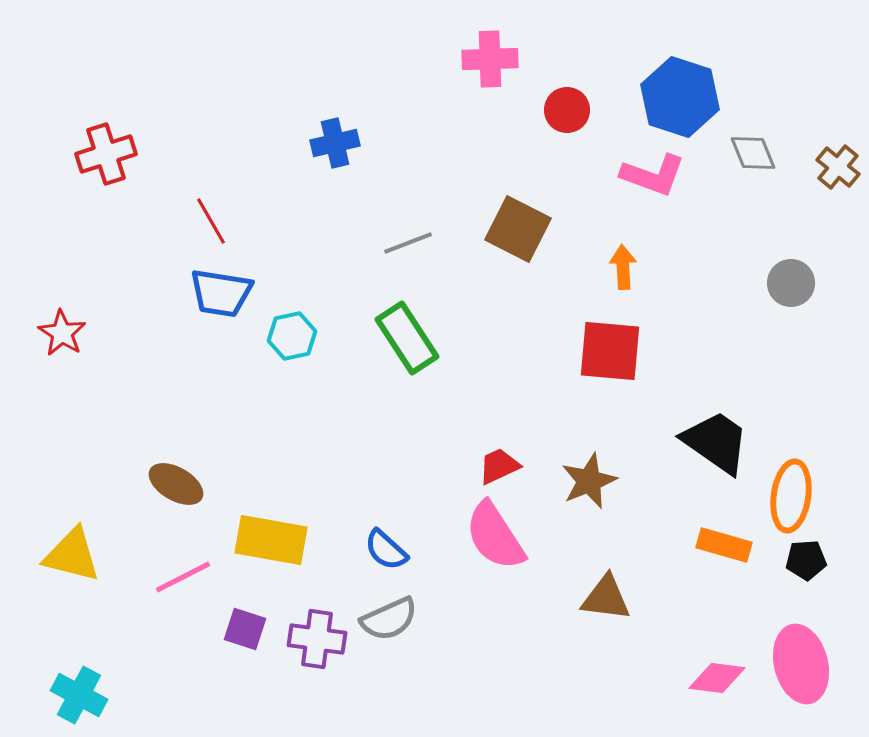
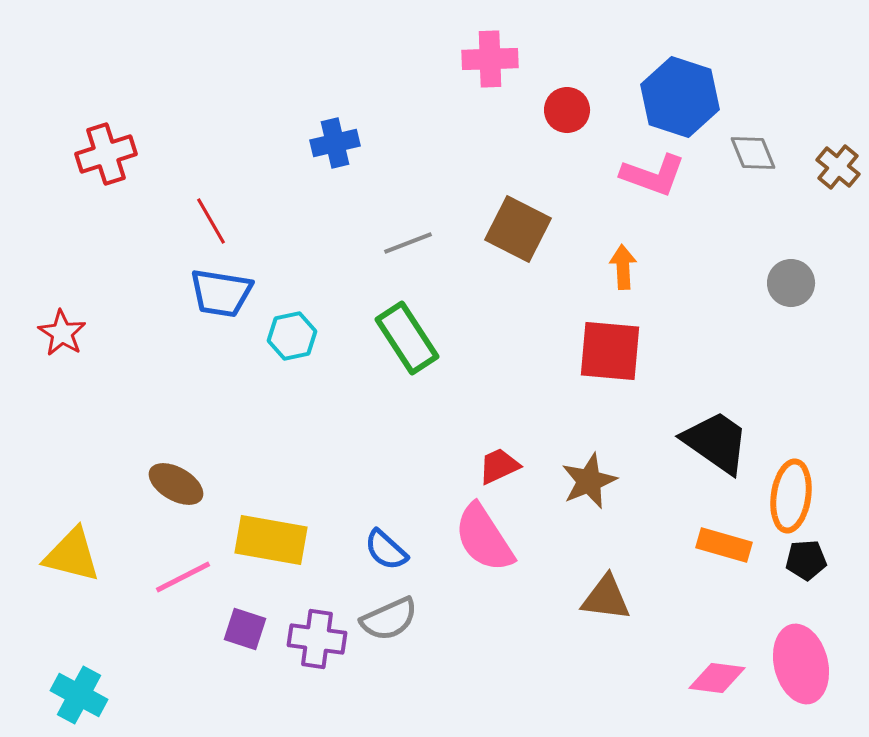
pink semicircle: moved 11 px left, 2 px down
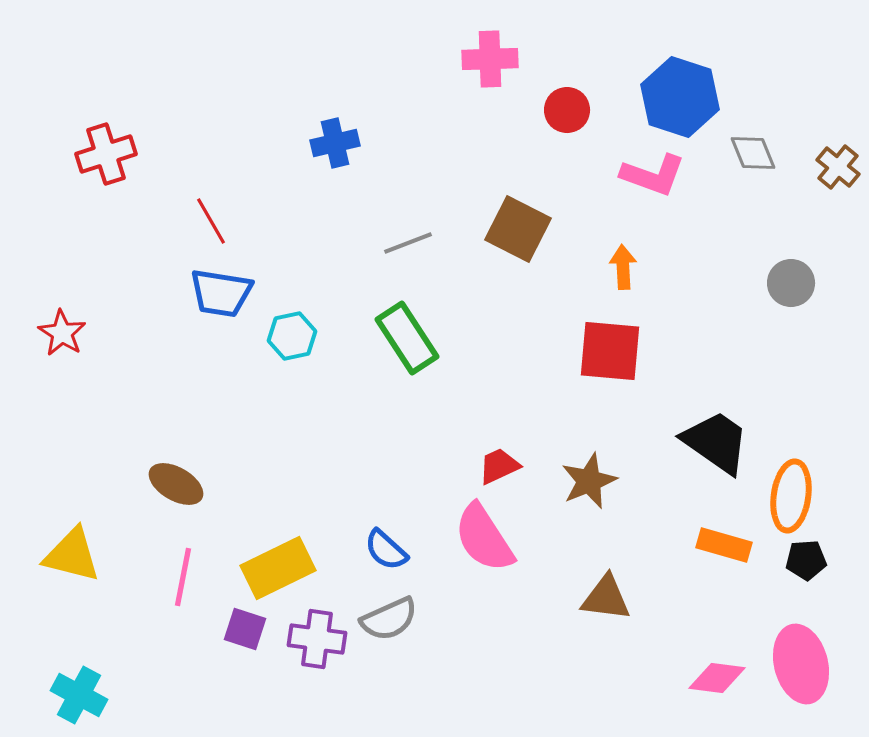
yellow rectangle: moved 7 px right, 28 px down; rotated 36 degrees counterclockwise
pink line: rotated 52 degrees counterclockwise
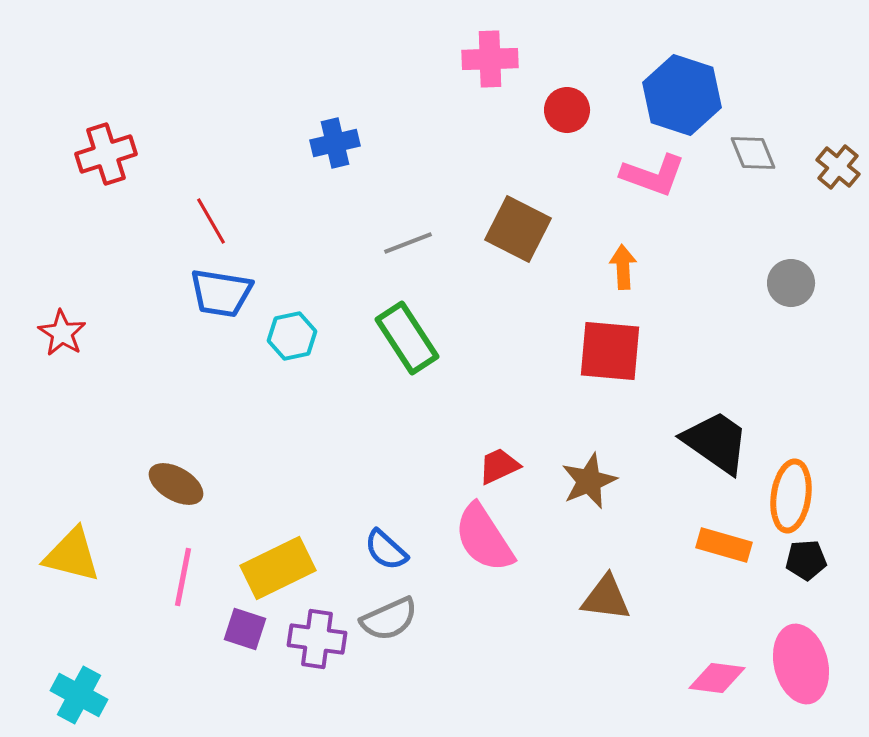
blue hexagon: moved 2 px right, 2 px up
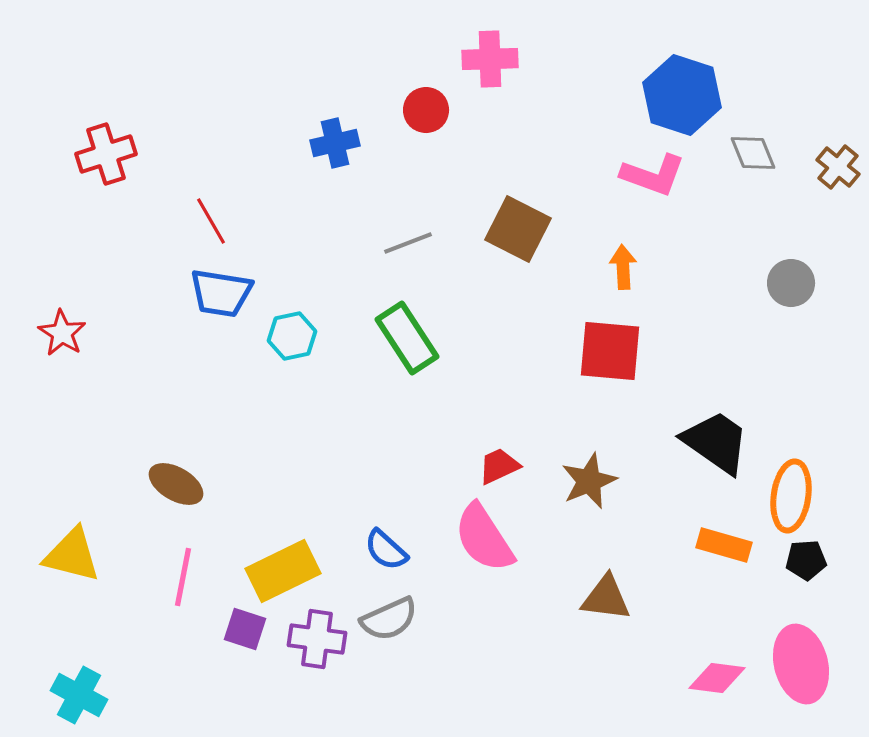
red circle: moved 141 px left
yellow rectangle: moved 5 px right, 3 px down
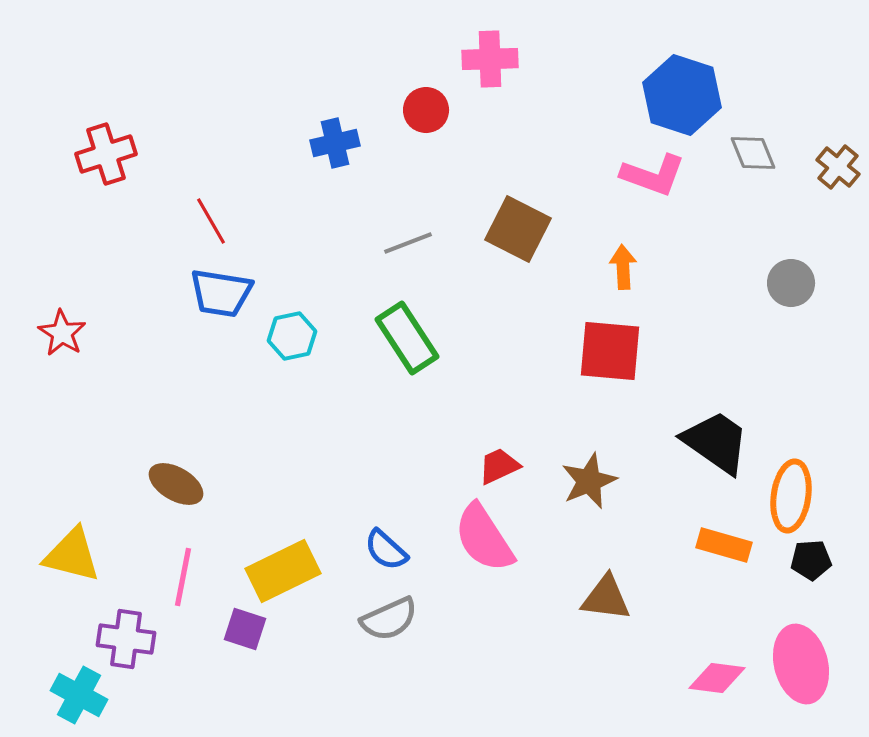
black pentagon: moved 5 px right
purple cross: moved 191 px left
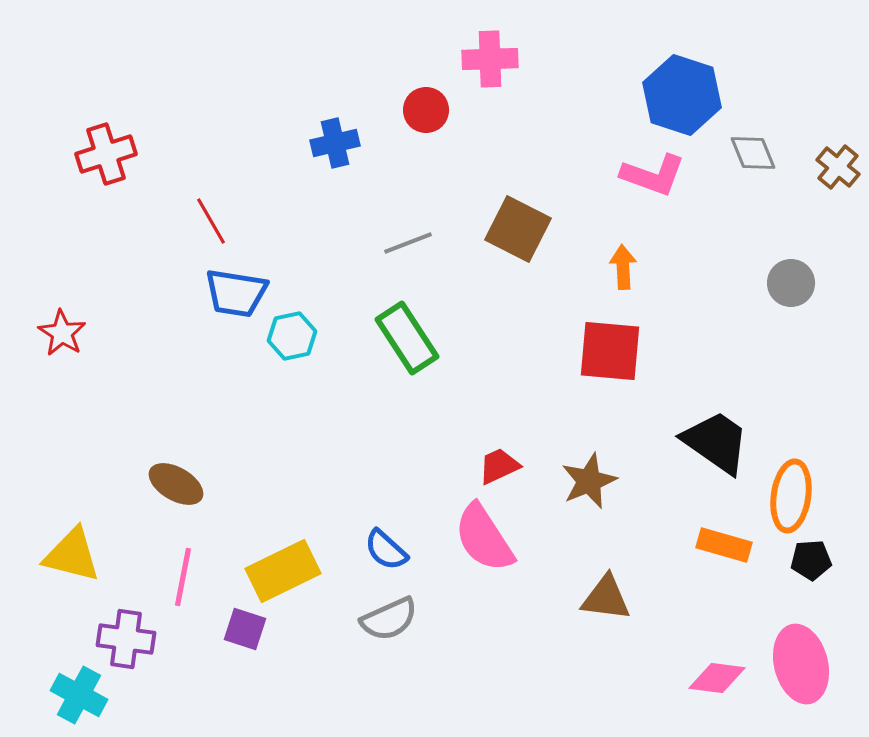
blue trapezoid: moved 15 px right
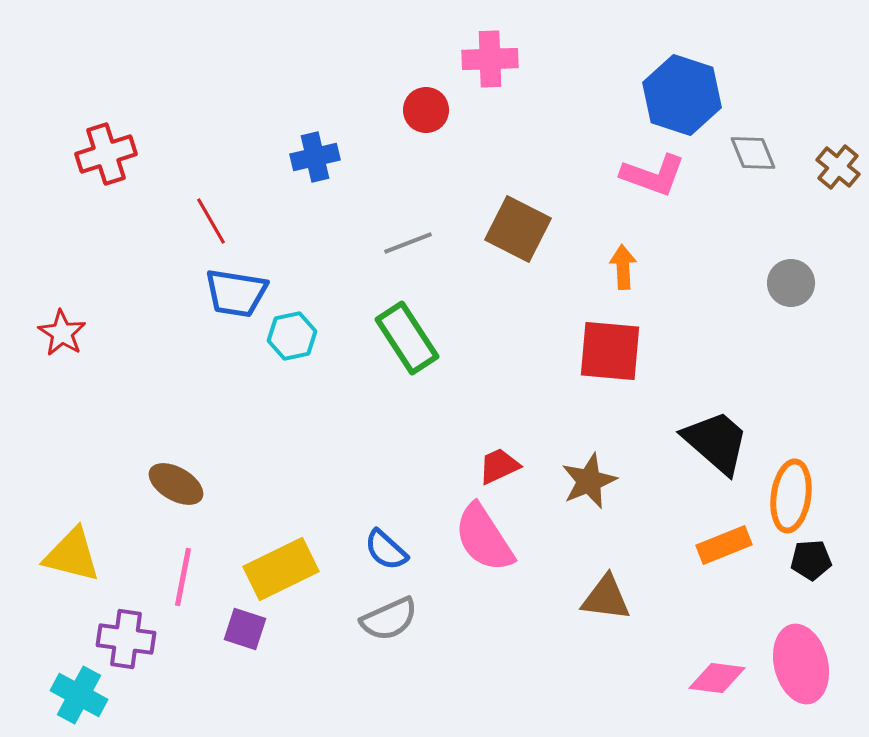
blue cross: moved 20 px left, 14 px down
black trapezoid: rotated 6 degrees clockwise
orange rectangle: rotated 38 degrees counterclockwise
yellow rectangle: moved 2 px left, 2 px up
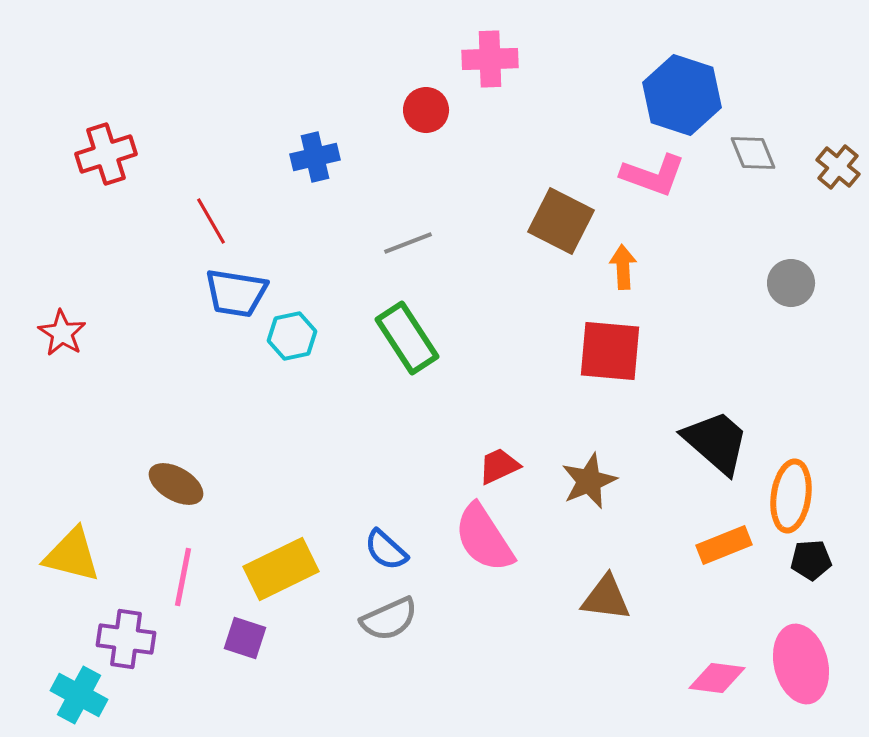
brown square: moved 43 px right, 8 px up
purple square: moved 9 px down
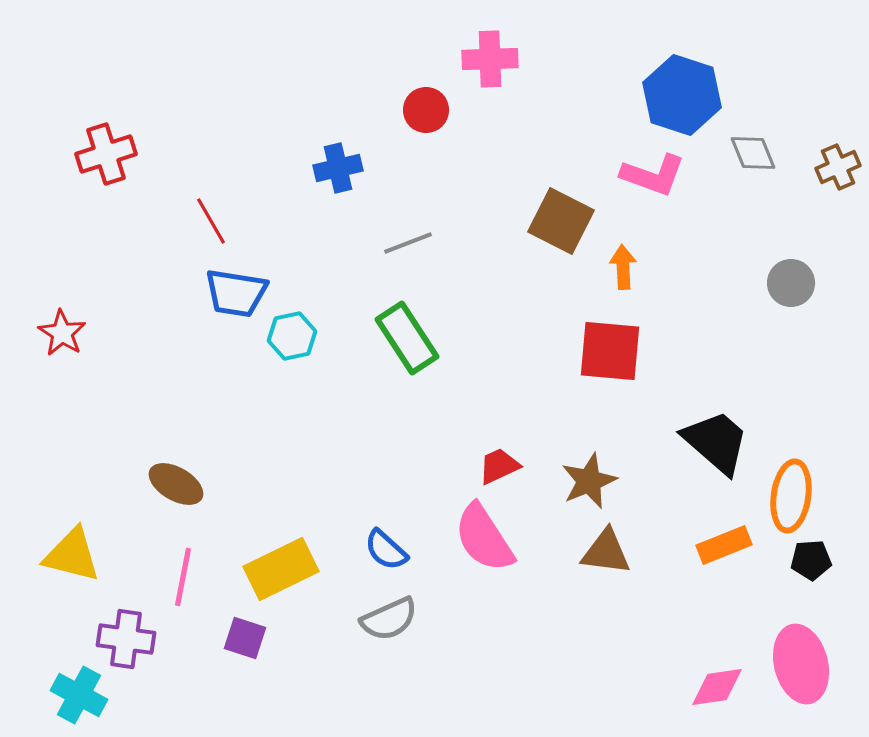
blue cross: moved 23 px right, 11 px down
brown cross: rotated 27 degrees clockwise
brown triangle: moved 46 px up
pink diamond: moved 9 px down; rotated 16 degrees counterclockwise
